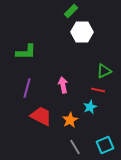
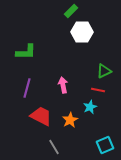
gray line: moved 21 px left
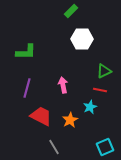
white hexagon: moved 7 px down
red line: moved 2 px right
cyan square: moved 2 px down
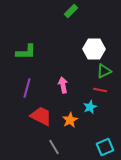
white hexagon: moved 12 px right, 10 px down
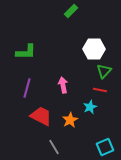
green triangle: rotated 21 degrees counterclockwise
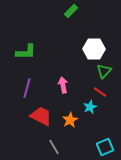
red line: moved 2 px down; rotated 24 degrees clockwise
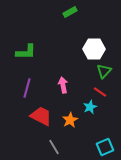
green rectangle: moved 1 px left, 1 px down; rotated 16 degrees clockwise
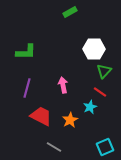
gray line: rotated 28 degrees counterclockwise
